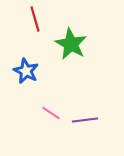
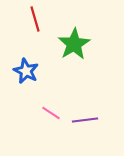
green star: moved 3 px right; rotated 12 degrees clockwise
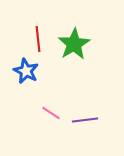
red line: moved 3 px right, 20 px down; rotated 10 degrees clockwise
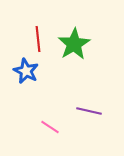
pink line: moved 1 px left, 14 px down
purple line: moved 4 px right, 9 px up; rotated 20 degrees clockwise
